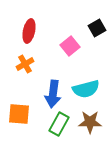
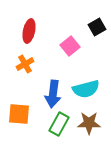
black square: moved 1 px up
brown star: moved 1 px left, 1 px down
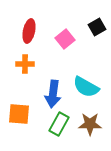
pink square: moved 5 px left, 7 px up
orange cross: rotated 30 degrees clockwise
cyan semicircle: moved 2 px up; rotated 44 degrees clockwise
brown star: moved 1 px right, 1 px down
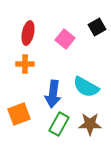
red ellipse: moved 1 px left, 2 px down
pink square: rotated 12 degrees counterclockwise
orange square: rotated 25 degrees counterclockwise
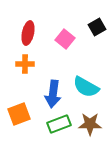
green rectangle: rotated 40 degrees clockwise
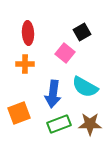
black square: moved 15 px left, 5 px down
red ellipse: rotated 15 degrees counterclockwise
pink square: moved 14 px down
cyan semicircle: moved 1 px left
orange square: moved 1 px up
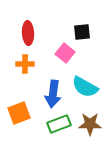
black square: rotated 24 degrees clockwise
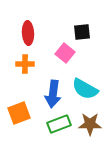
cyan semicircle: moved 2 px down
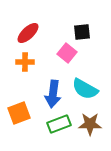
red ellipse: rotated 50 degrees clockwise
pink square: moved 2 px right
orange cross: moved 2 px up
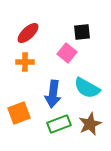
cyan semicircle: moved 2 px right, 1 px up
brown star: rotated 25 degrees counterclockwise
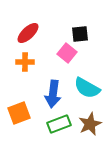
black square: moved 2 px left, 2 px down
